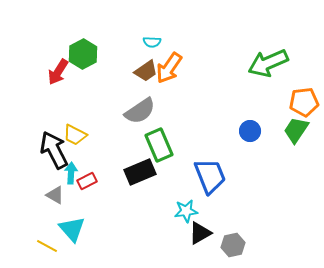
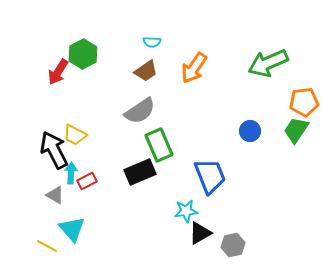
orange arrow: moved 25 px right
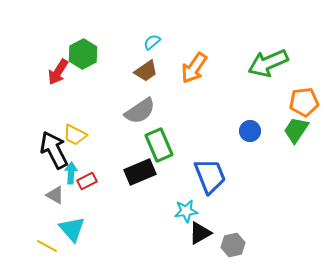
cyan semicircle: rotated 138 degrees clockwise
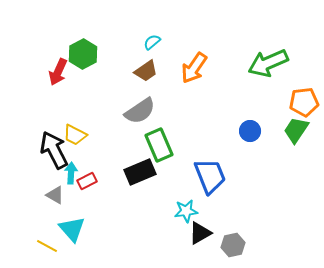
red arrow: rotated 8 degrees counterclockwise
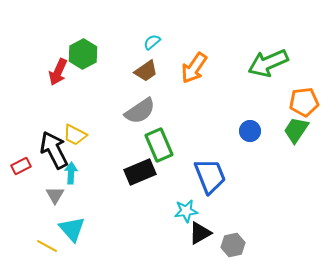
red rectangle: moved 66 px left, 15 px up
gray triangle: rotated 30 degrees clockwise
